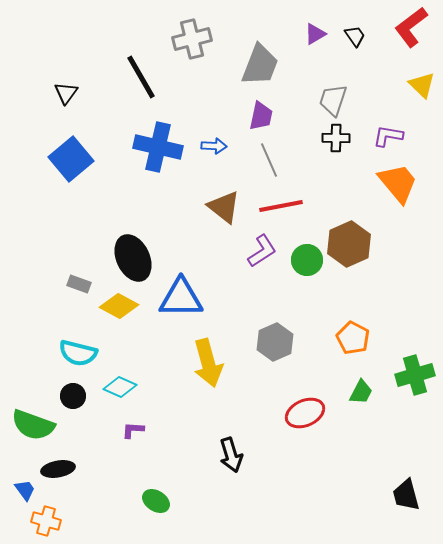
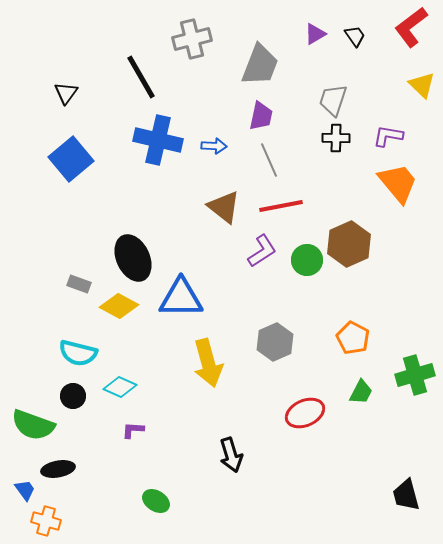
blue cross at (158, 147): moved 7 px up
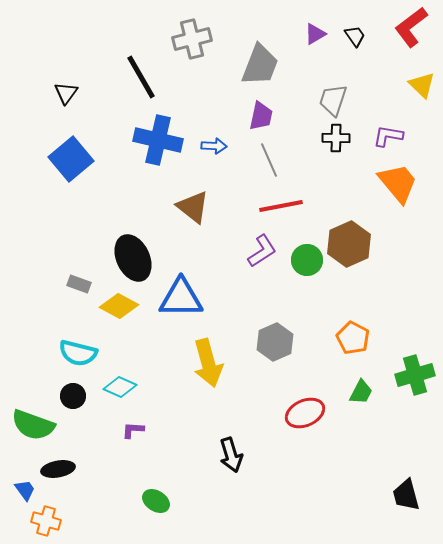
brown triangle at (224, 207): moved 31 px left
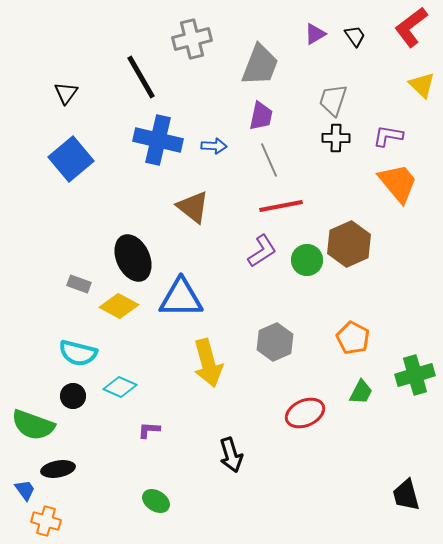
purple L-shape at (133, 430): moved 16 px right
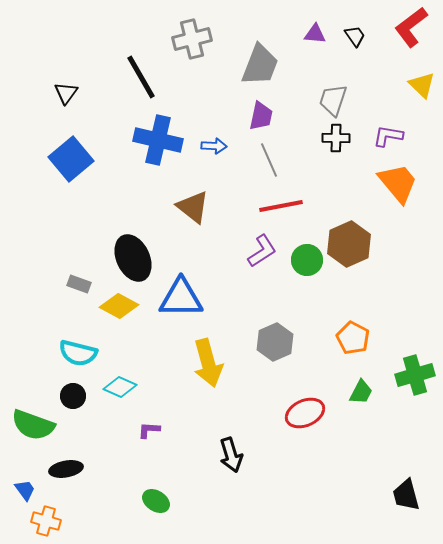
purple triangle at (315, 34): rotated 35 degrees clockwise
black ellipse at (58, 469): moved 8 px right
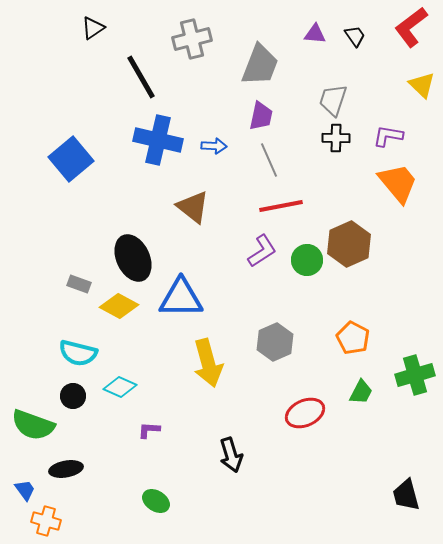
black triangle at (66, 93): moved 27 px right, 65 px up; rotated 20 degrees clockwise
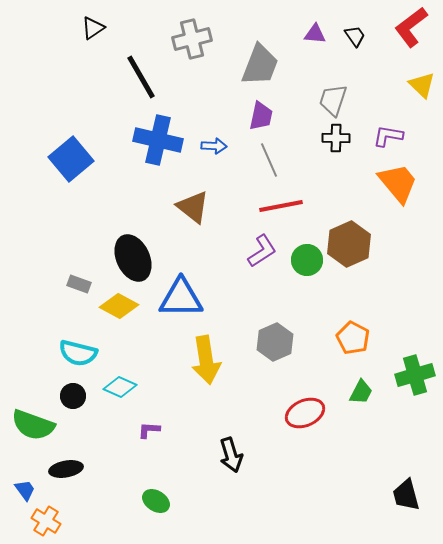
yellow arrow at (208, 363): moved 2 px left, 3 px up; rotated 6 degrees clockwise
orange cross at (46, 521): rotated 16 degrees clockwise
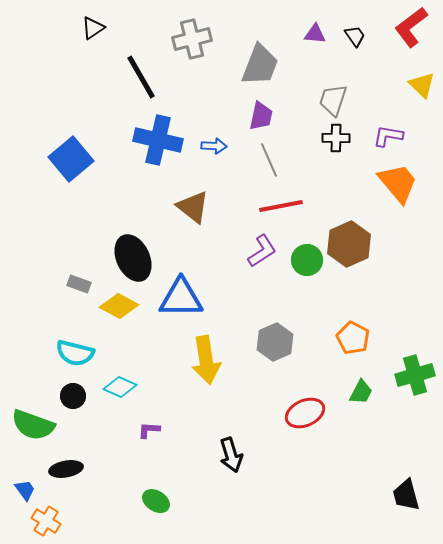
cyan semicircle at (78, 353): moved 3 px left
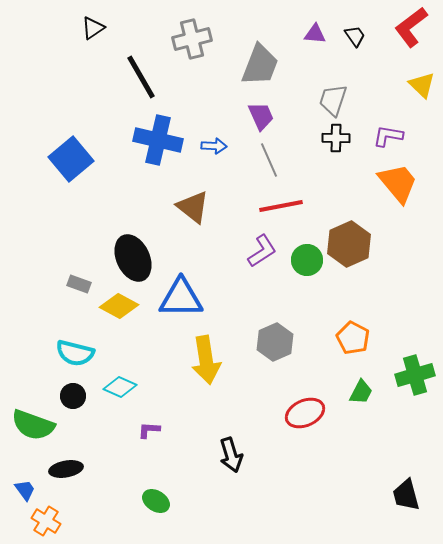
purple trapezoid at (261, 116): rotated 36 degrees counterclockwise
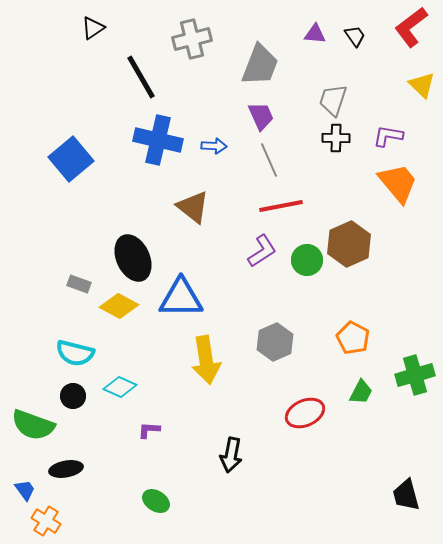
black arrow at (231, 455): rotated 28 degrees clockwise
